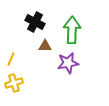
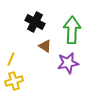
brown triangle: rotated 32 degrees clockwise
yellow cross: moved 2 px up
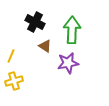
yellow line: moved 3 px up
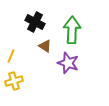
purple star: rotated 30 degrees clockwise
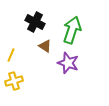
green arrow: rotated 16 degrees clockwise
yellow line: moved 1 px up
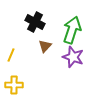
brown triangle: rotated 40 degrees clockwise
purple star: moved 5 px right, 6 px up
yellow cross: moved 4 px down; rotated 18 degrees clockwise
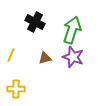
brown triangle: moved 12 px down; rotated 32 degrees clockwise
yellow cross: moved 2 px right, 4 px down
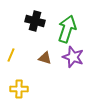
black cross: moved 1 px up; rotated 12 degrees counterclockwise
green arrow: moved 5 px left, 1 px up
brown triangle: rotated 32 degrees clockwise
yellow cross: moved 3 px right
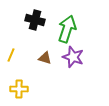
black cross: moved 1 px up
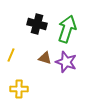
black cross: moved 2 px right, 4 px down
purple star: moved 7 px left, 5 px down
